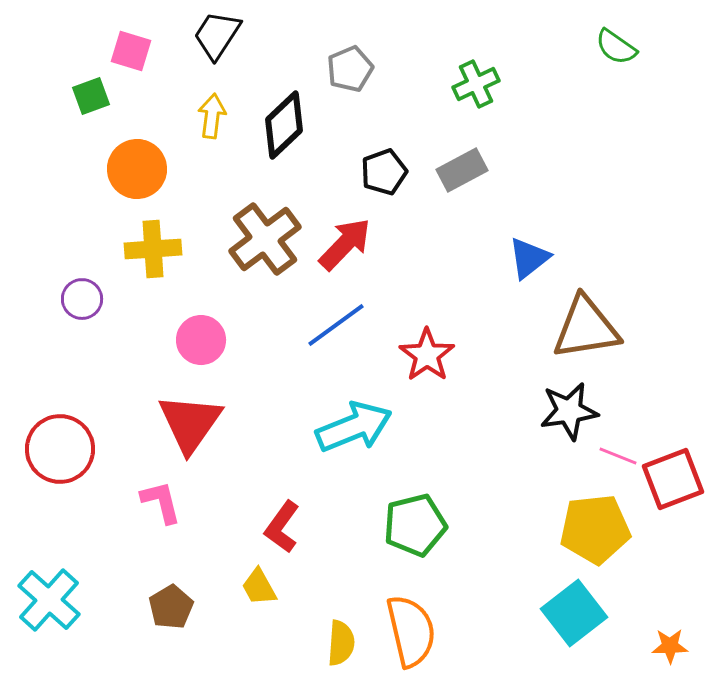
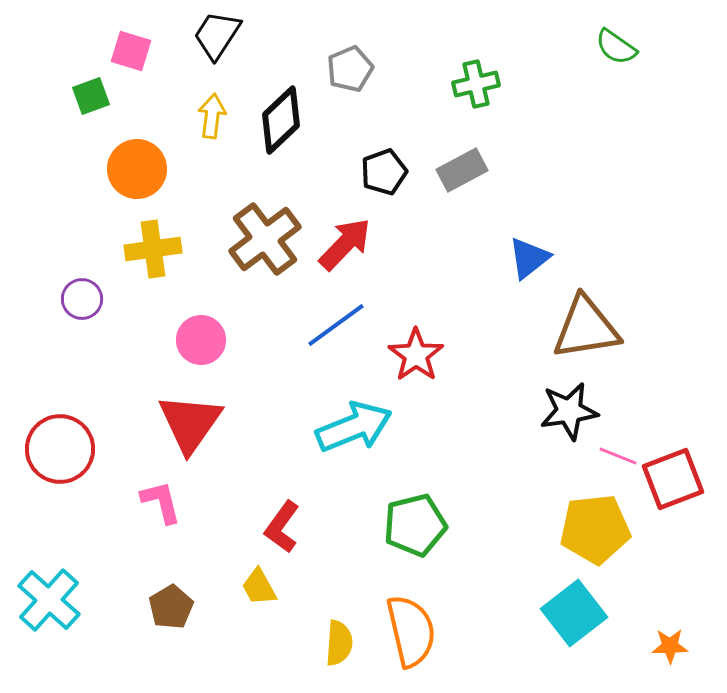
green cross: rotated 12 degrees clockwise
black diamond: moved 3 px left, 5 px up
yellow cross: rotated 4 degrees counterclockwise
red star: moved 11 px left
yellow semicircle: moved 2 px left
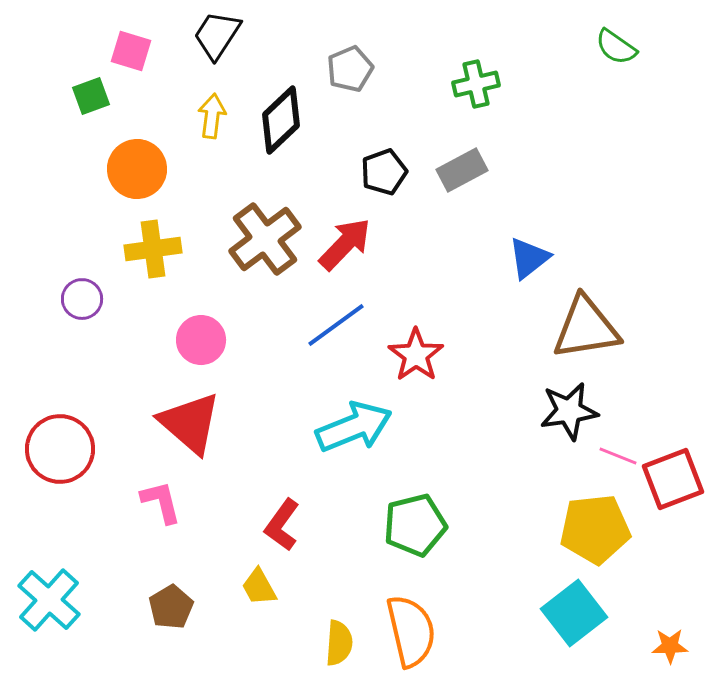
red triangle: rotated 24 degrees counterclockwise
red L-shape: moved 2 px up
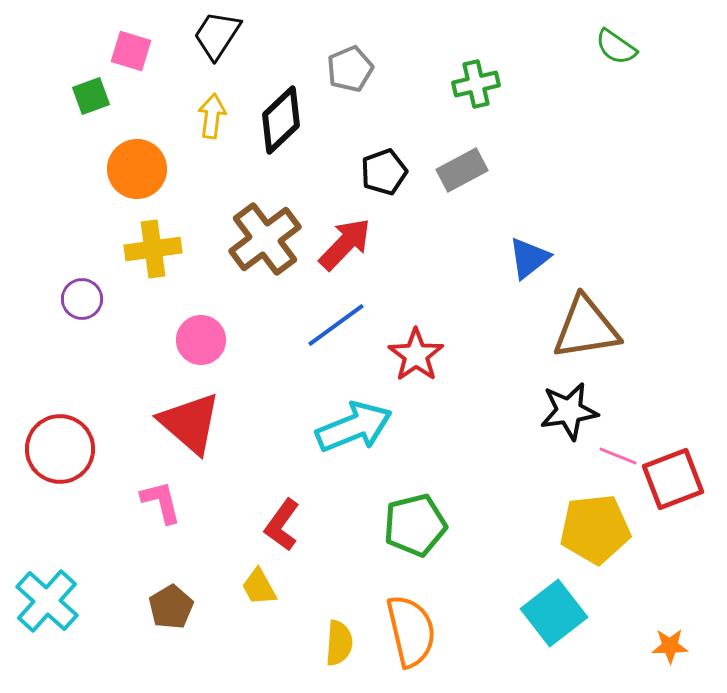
cyan cross: moved 2 px left, 1 px down
cyan square: moved 20 px left
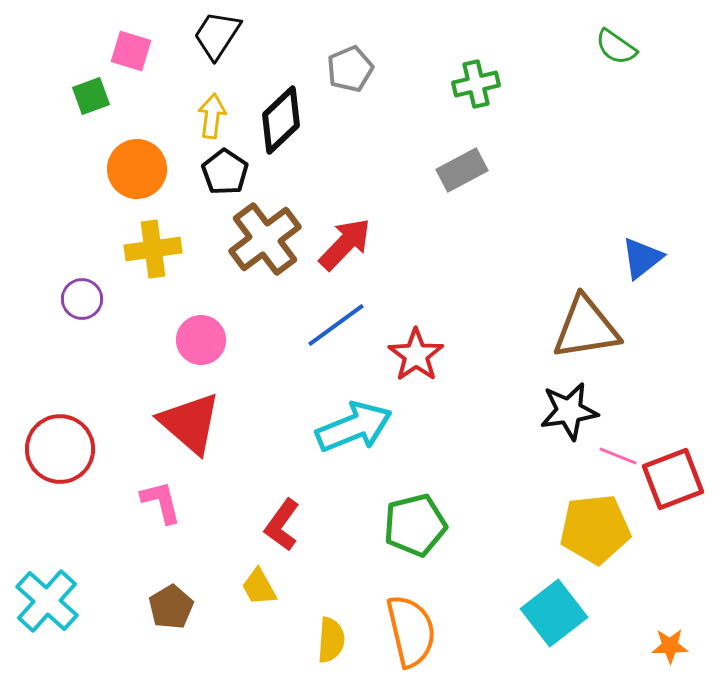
black pentagon: moved 159 px left; rotated 18 degrees counterclockwise
blue triangle: moved 113 px right
yellow semicircle: moved 8 px left, 3 px up
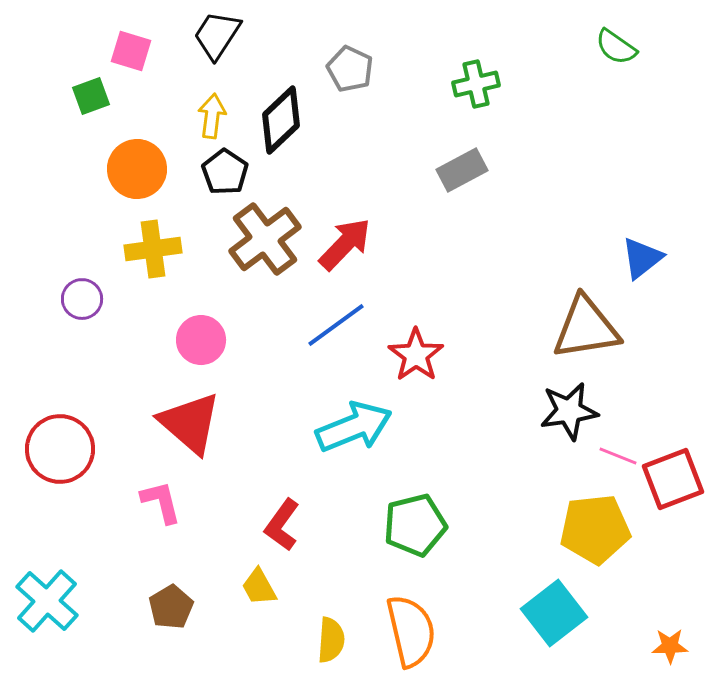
gray pentagon: rotated 24 degrees counterclockwise
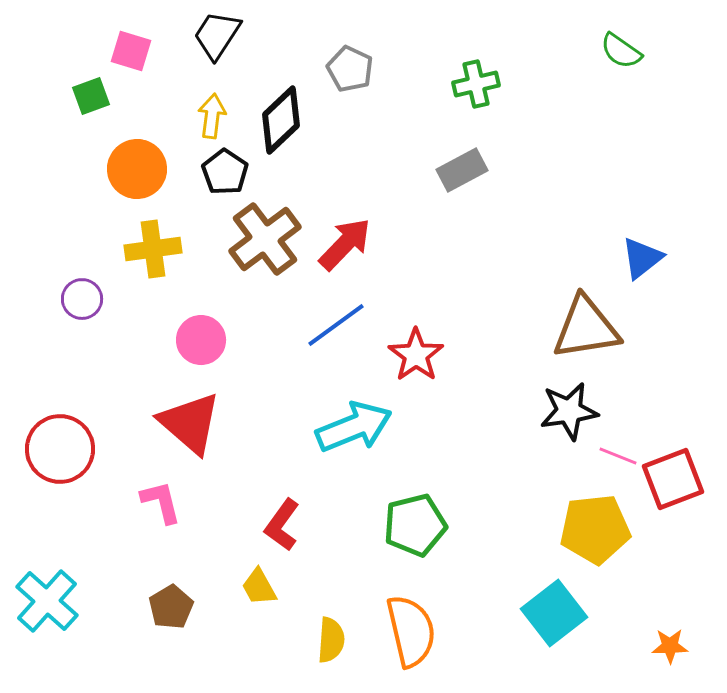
green semicircle: moved 5 px right, 4 px down
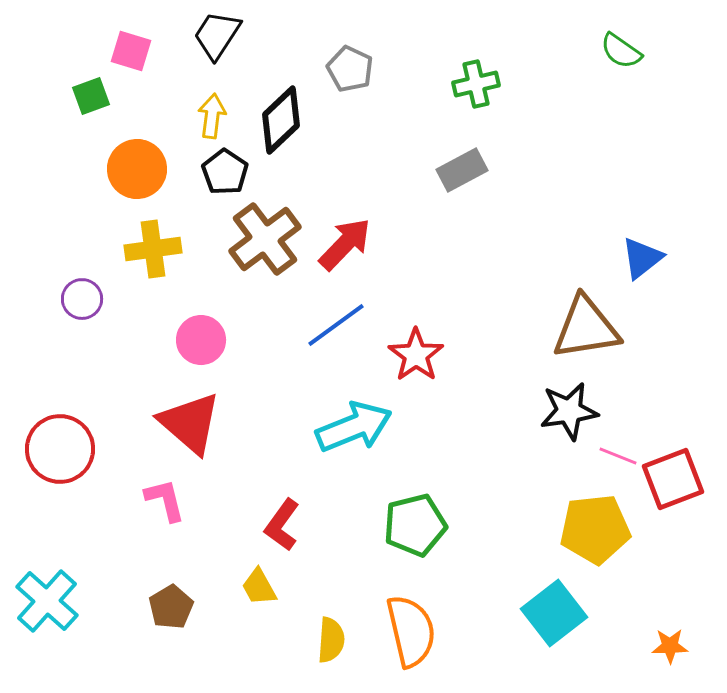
pink L-shape: moved 4 px right, 2 px up
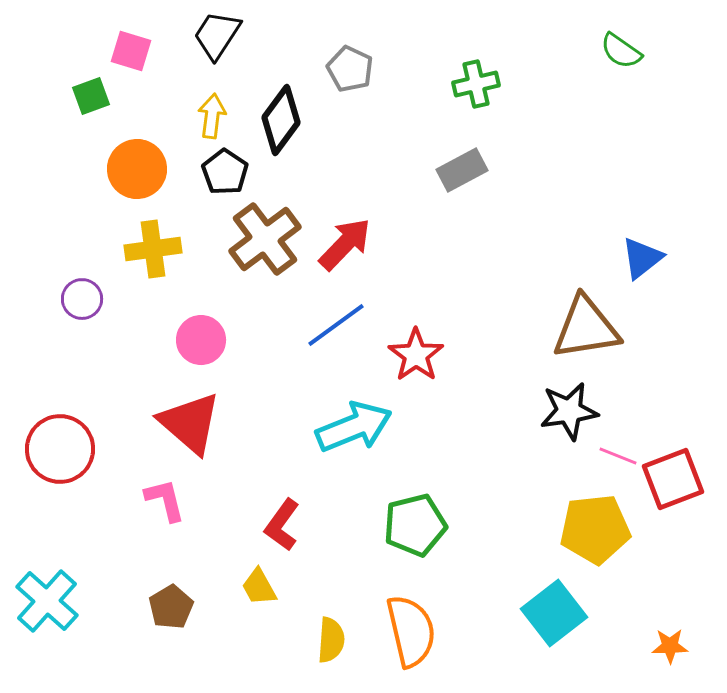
black diamond: rotated 10 degrees counterclockwise
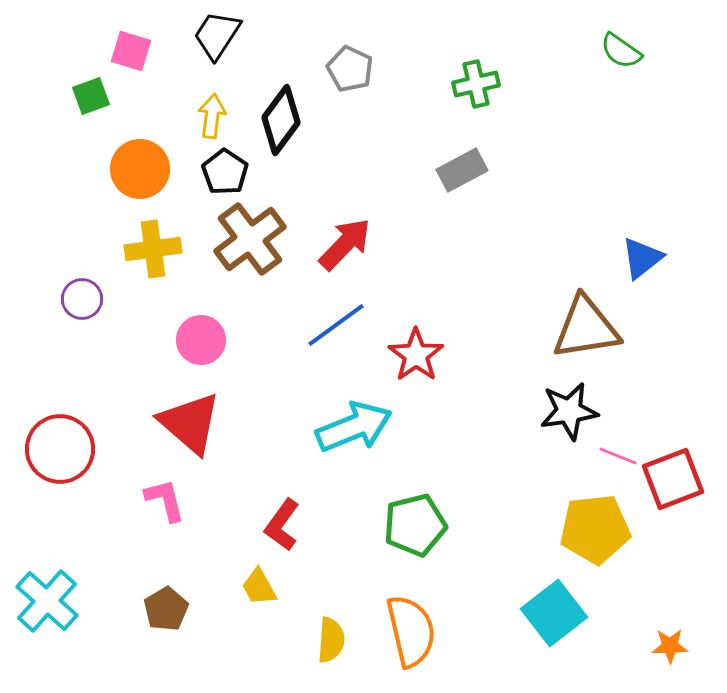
orange circle: moved 3 px right
brown cross: moved 15 px left
brown pentagon: moved 5 px left, 2 px down
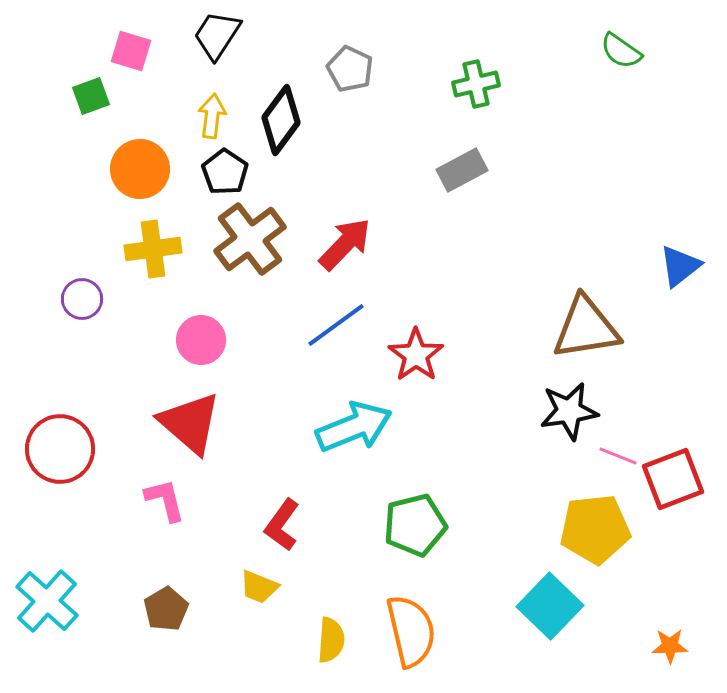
blue triangle: moved 38 px right, 8 px down
yellow trapezoid: rotated 39 degrees counterclockwise
cyan square: moved 4 px left, 7 px up; rotated 8 degrees counterclockwise
